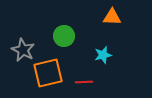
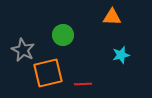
green circle: moved 1 px left, 1 px up
cyan star: moved 18 px right
red line: moved 1 px left, 2 px down
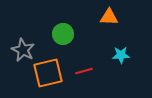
orange triangle: moved 3 px left
green circle: moved 1 px up
cyan star: rotated 12 degrees clockwise
red line: moved 1 px right, 13 px up; rotated 12 degrees counterclockwise
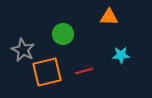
orange square: moved 1 px left, 1 px up
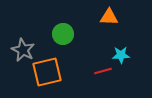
red line: moved 19 px right
